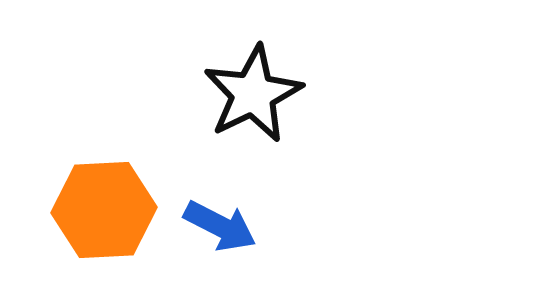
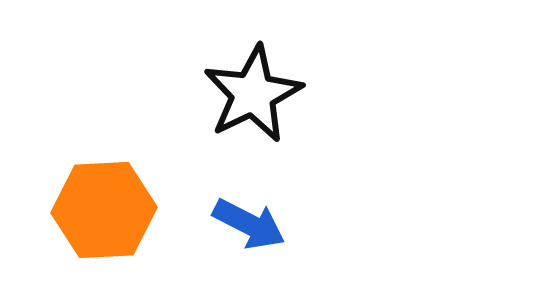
blue arrow: moved 29 px right, 2 px up
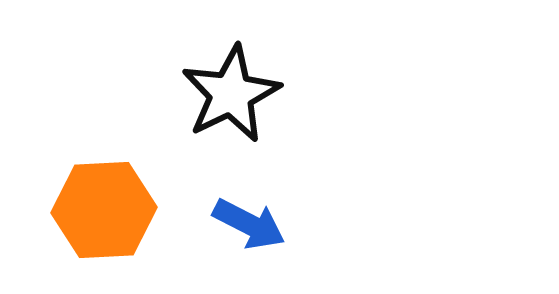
black star: moved 22 px left
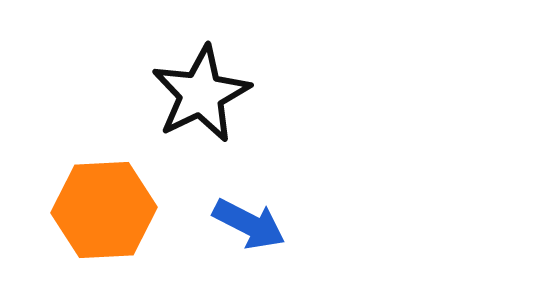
black star: moved 30 px left
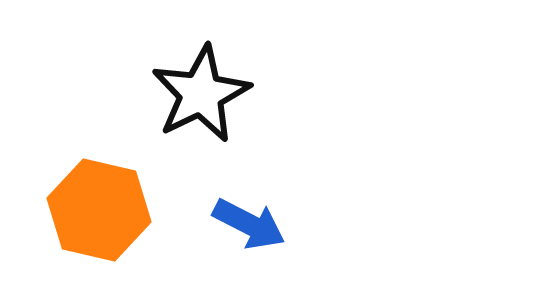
orange hexagon: moved 5 px left; rotated 16 degrees clockwise
